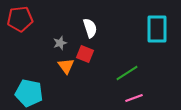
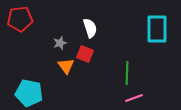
green line: rotated 55 degrees counterclockwise
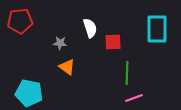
red pentagon: moved 2 px down
gray star: rotated 24 degrees clockwise
red square: moved 28 px right, 12 px up; rotated 24 degrees counterclockwise
orange triangle: moved 1 px right, 1 px down; rotated 18 degrees counterclockwise
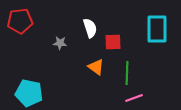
orange triangle: moved 29 px right
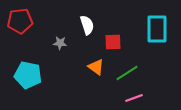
white semicircle: moved 3 px left, 3 px up
green line: rotated 55 degrees clockwise
cyan pentagon: moved 1 px left, 18 px up
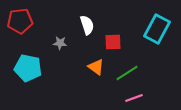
cyan rectangle: rotated 28 degrees clockwise
cyan pentagon: moved 7 px up
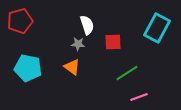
red pentagon: rotated 10 degrees counterclockwise
cyan rectangle: moved 1 px up
gray star: moved 18 px right, 1 px down
orange triangle: moved 24 px left
pink line: moved 5 px right, 1 px up
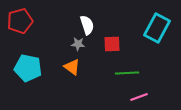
red square: moved 1 px left, 2 px down
green line: rotated 30 degrees clockwise
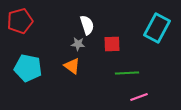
orange triangle: moved 1 px up
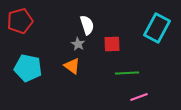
gray star: rotated 24 degrees clockwise
